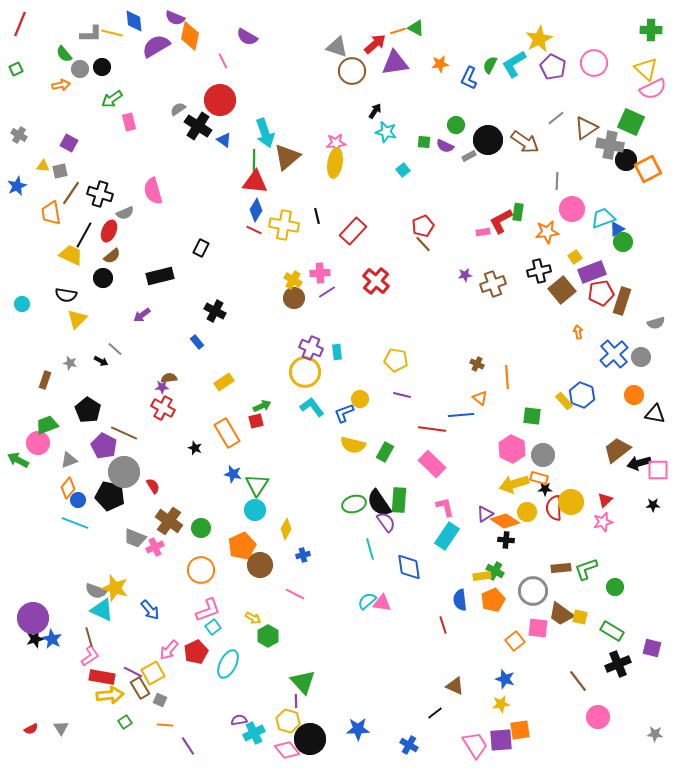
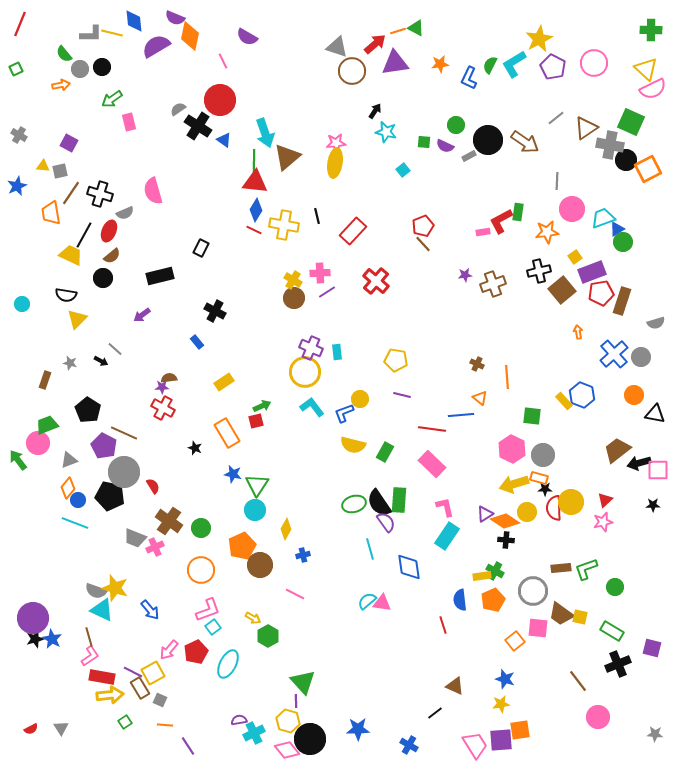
green arrow at (18, 460): rotated 25 degrees clockwise
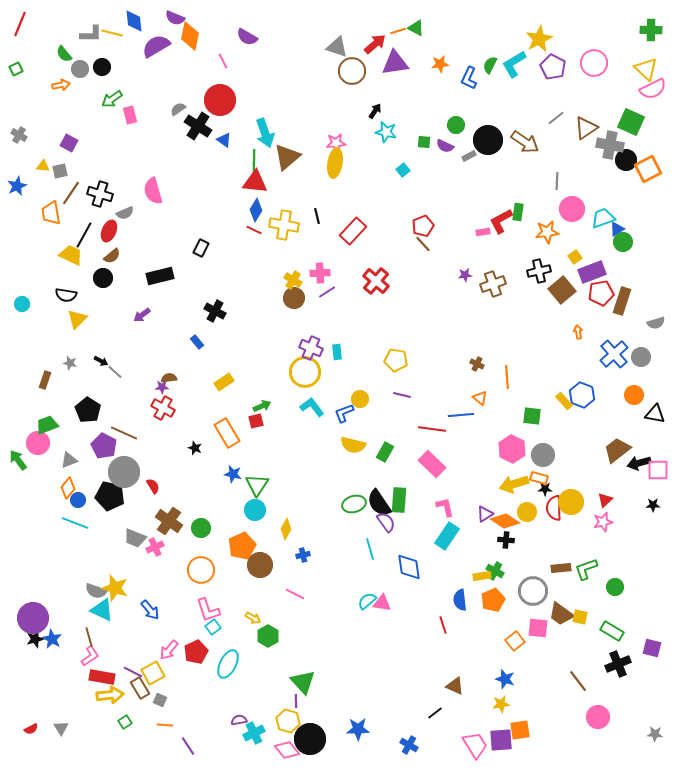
pink rectangle at (129, 122): moved 1 px right, 7 px up
gray line at (115, 349): moved 23 px down
pink L-shape at (208, 610): rotated 92 degrees clockwise
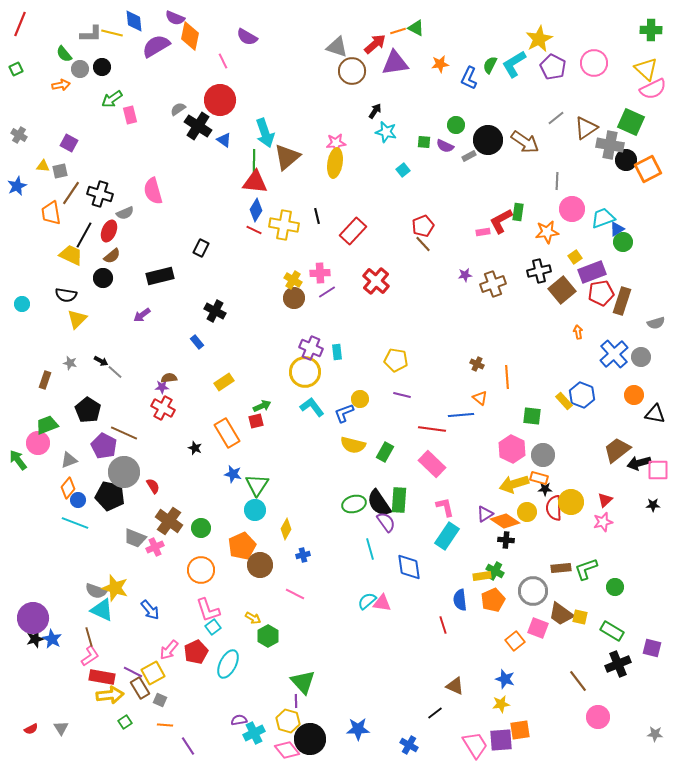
pink square at (538, 628): rotated 15 degrees clockwise
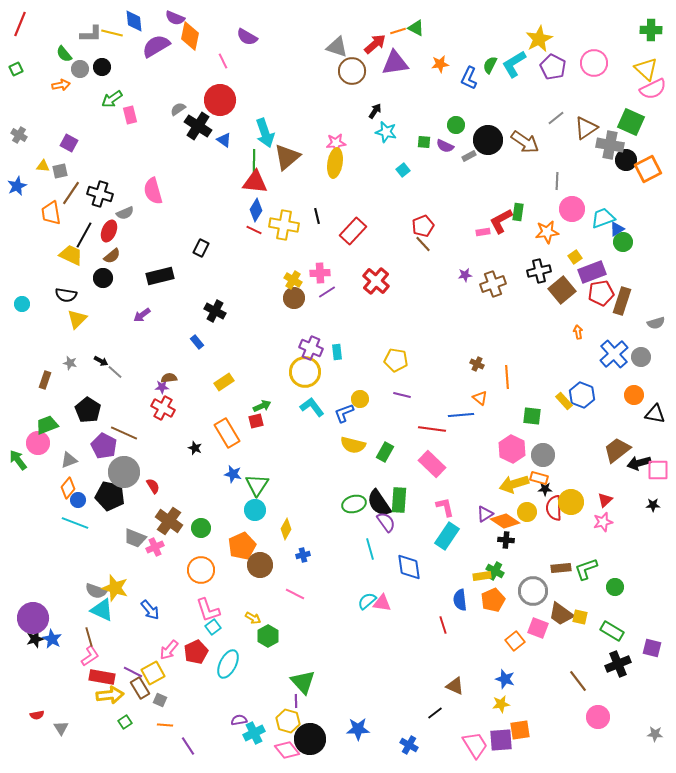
red semicircle at (31, 729): moved 6 px right, 14 px up; rotated 16 degrees clockwise
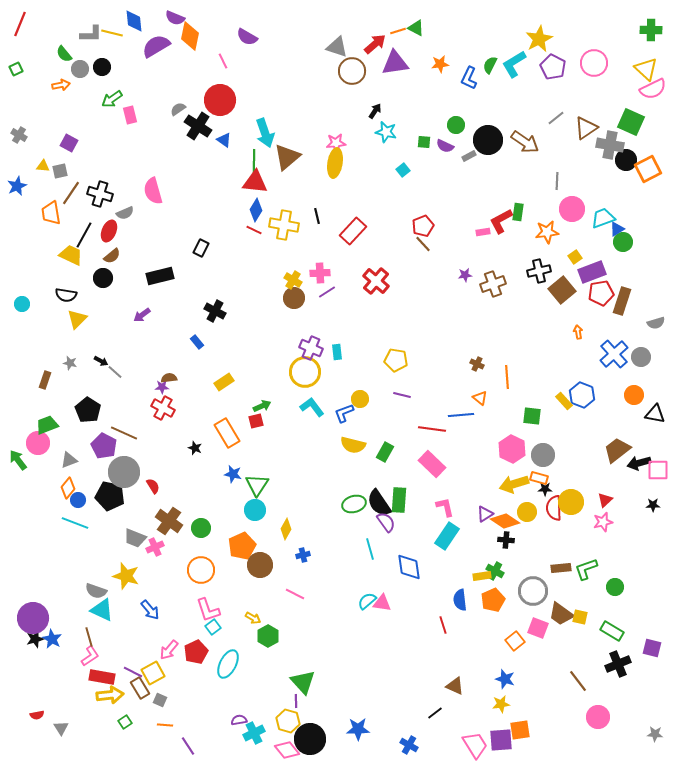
yellow star at (115, 588): moved 11 px right, 12 px up
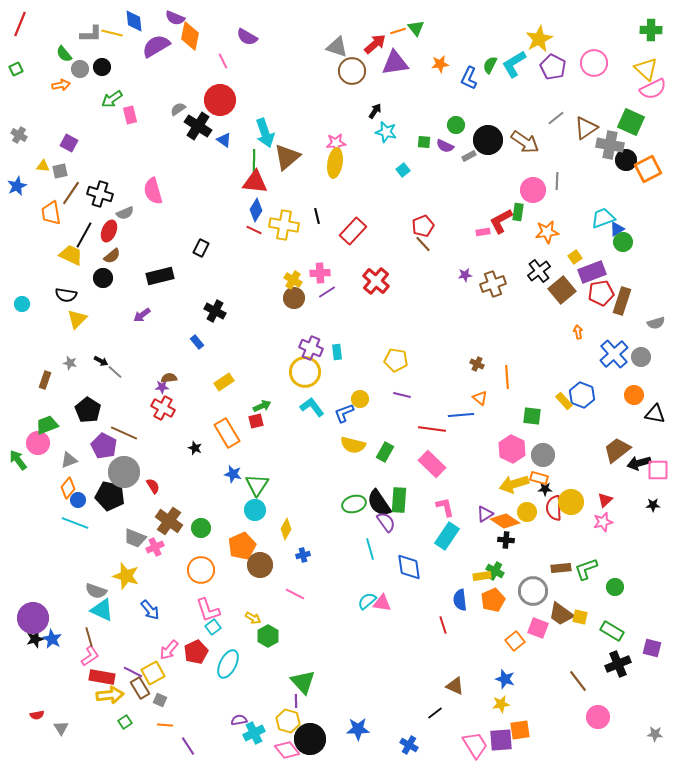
green triangle at (416, 28): rotated 24 degrees clockwise
pink circle at (572, 209): moved 39 px left, 19 px up
black cross at (539, 271): rotated 25 degrees counterclockwise
